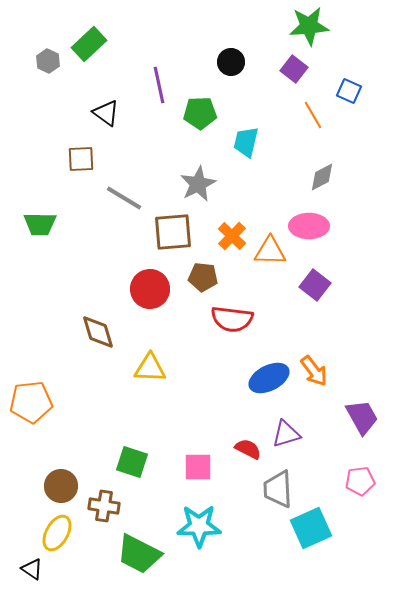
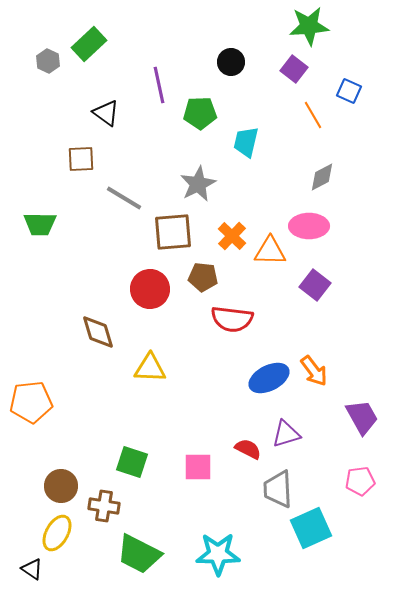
cyan star at (199, 526): moved 19 px right, 28 px down
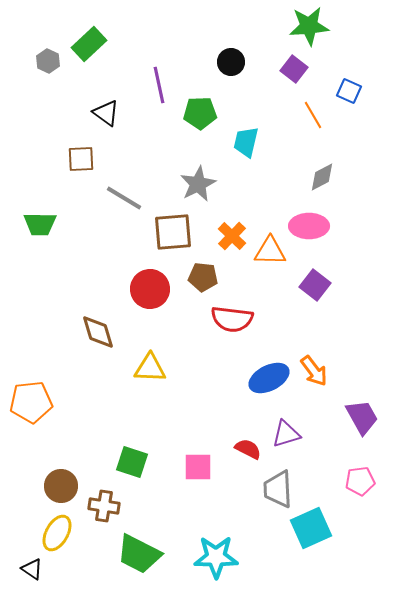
cyan star at (218, 554): moved 2 px left, 3 px down
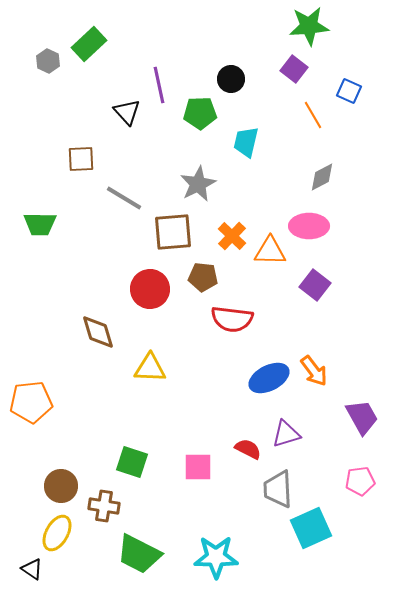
black circle at (231, 62): moved 17 px down
black triangle at (106, 113): moved 21 px right, 1 px up; rotated 12 degrees clockwise
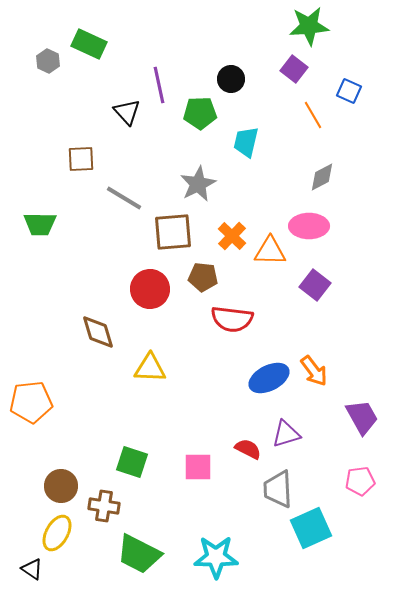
green rectangle at (89, 44): rotated 68 degrees clockwise
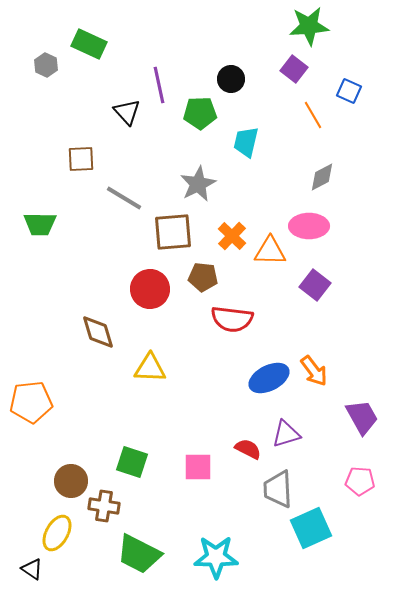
gray hexagon at (48, 61): moved 2 px left, 4 px down
pink pentagon at (360, 481): rotated 12 degrees clockwise
brown circle at (61, 486): moved 10 px right, 5 px up
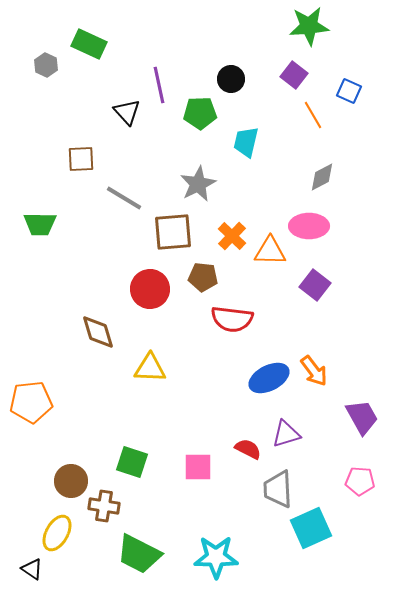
purple square at (294, 69): moved 6 px down
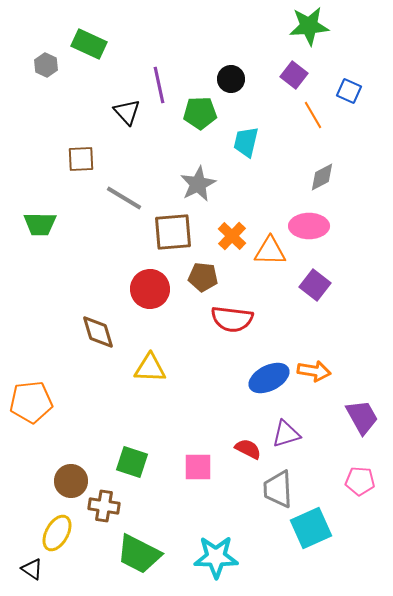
orange arrow at (314, 371): rotated 44 degrees counterclockwise
